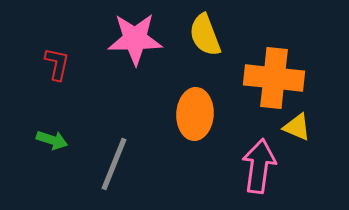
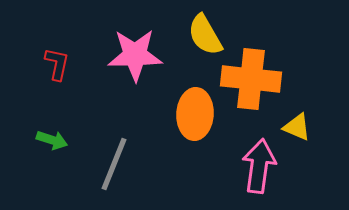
yellow semicircle: rotated 9 degrees counterclockwise
pink star: moved 16 px down
orange cross: moved 23 px left, 1 px down
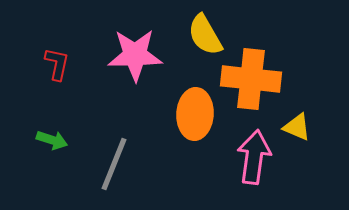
pink arrow: moved 5 px left, 9 px up
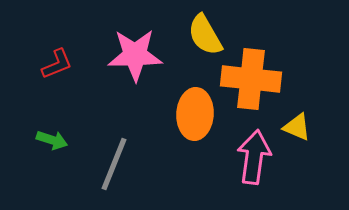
red L-shape: rotated 56 degrees clockwise
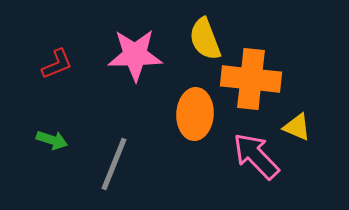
yellow semicircle: moved 4 px down; rotated 9 degrees clockwise
pink arrow: moved 2 px right, 1 px up; rotated 52 degrees counterclockwise
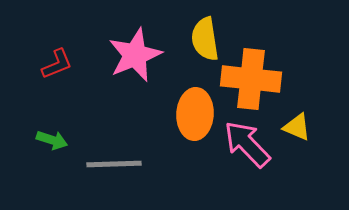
yellow semicircle: rotated 12 degrees clockwise
pink star: rotated 22 degrees counterclockwise
pink arrow: moved 9 px left, 12 px up
gray line: rotated 66 degrees clockwise
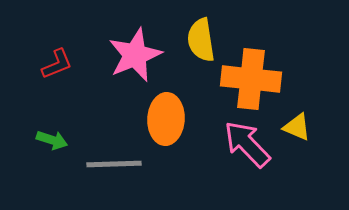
yellow semicircle: moved 4 px left, 1 px down
orange ellipse: moved 29 px left, 5 px down
